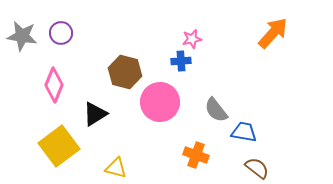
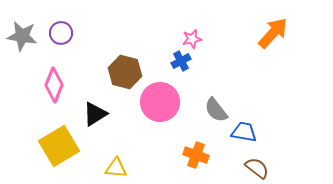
blue cross: rotated 24 degrees counterclockwise
yellow square: rotated 6 degrees clockwise
yellow triangle: rotated 10 degrees counterclockwise
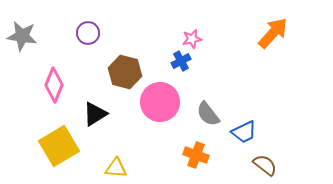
purple circle: moved 27 px right
gray semicircle: moved 8 px left, 4 px down
blue trapezoid: rotated 144 degrees clockwise
brown semicircle: moved 8 px right, 3 px up
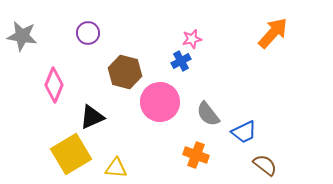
black triangle: moved 3 px left, 3 px down; rotated 8 degrees clockwise
yellow square: moved 12 px right, 8 px down
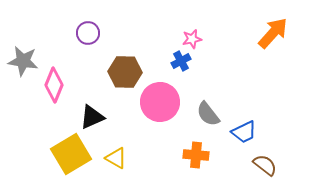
gray star: moved 1 px right, 25 px down
brown hexagon: rotated 12 degrees counterclockwise
orange cross: rotated 15 degrees counterclockwise
yellow triangle: moved 10 px up; rotated 25 degrees clockwise
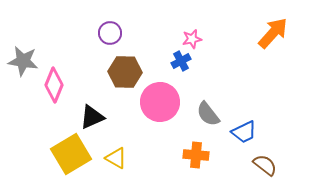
purple circle: moved 22 px right
